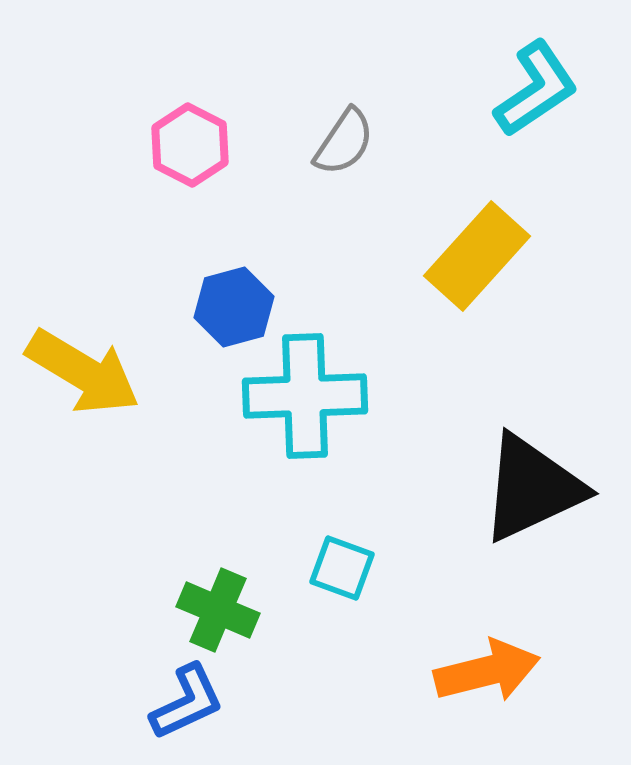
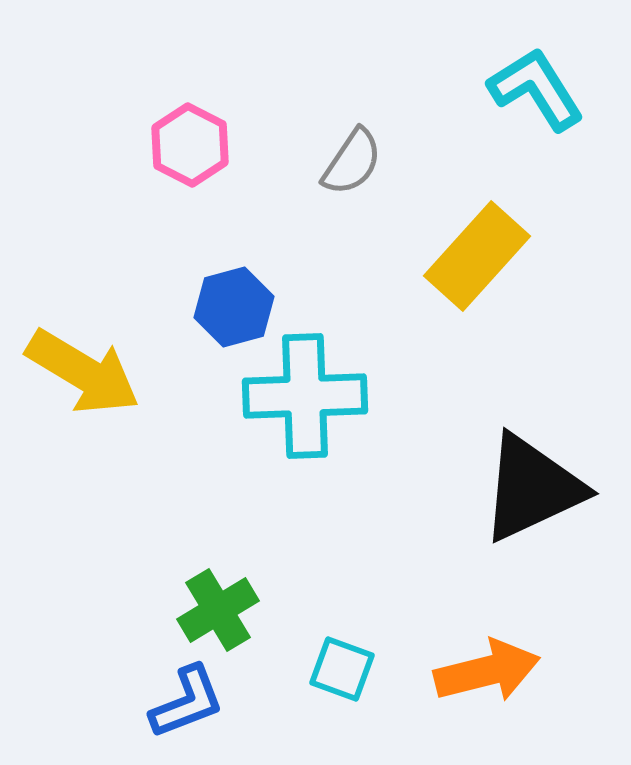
cyan L-shape: rotated 88 degrees counterclockwise
gray semicircle: moved 8 px right, 20 px down
cyan square: moved 101 px down
green cross: rotated 36 degrees clockwise
blue L-shape: rotated 4 degrees clockwise
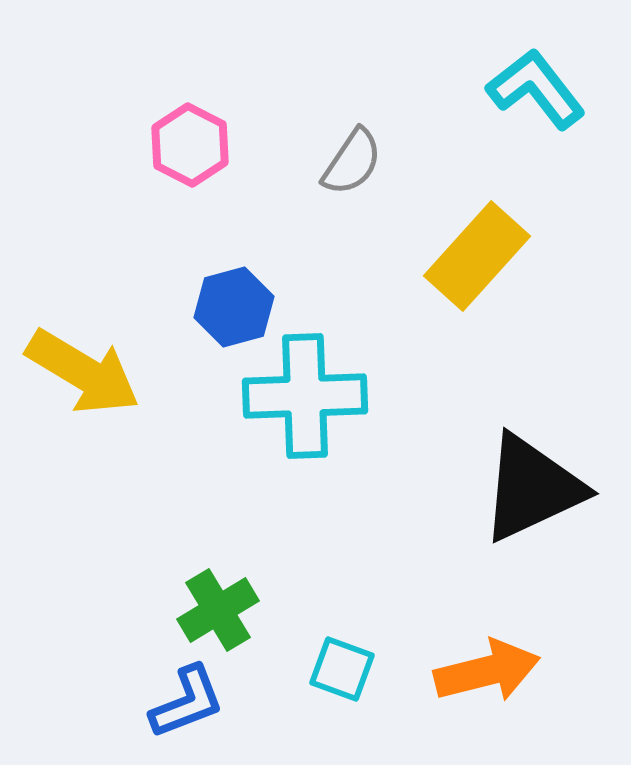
cyan L-shape: rotated 6 degrees counterclockwise
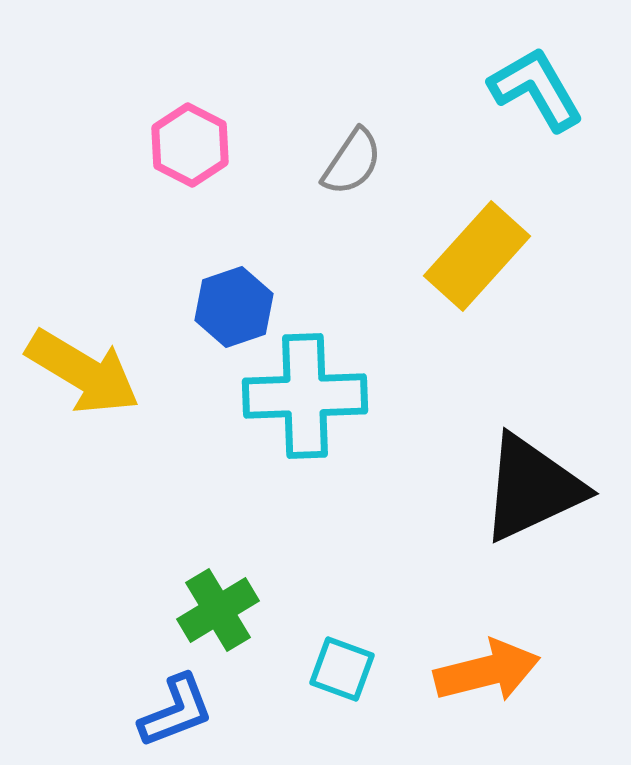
cyan L-shape: rotated 8 degrees clockwise
blue hexagon: rotated 4 degrees counterclockwise
blue L-shape: moved 11 px left, 9 px down
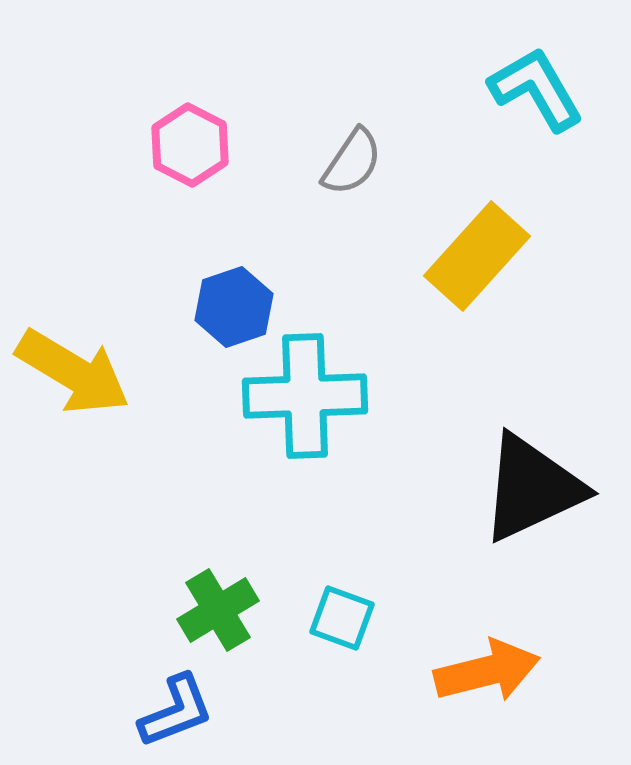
yellow arrow: moved 10 px left
cyan square: moved 51 px up
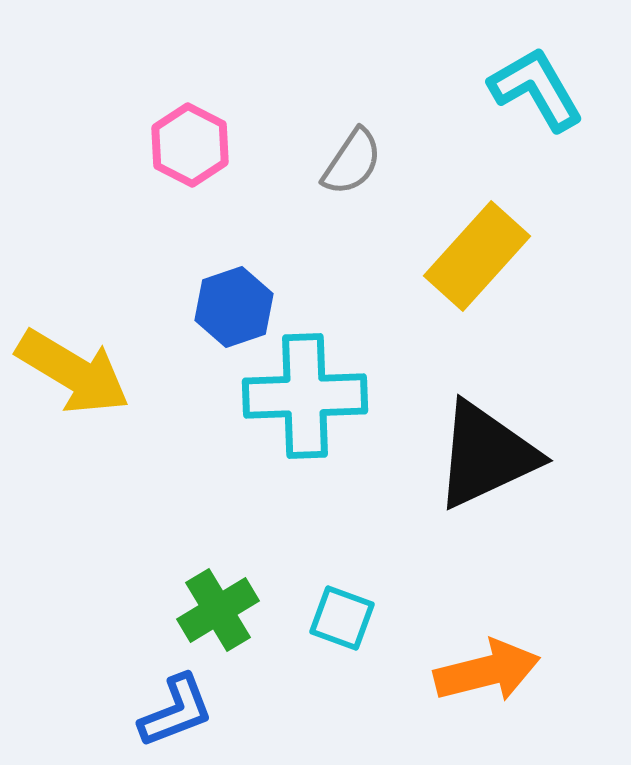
black triangle: moved 46 px left, 33 px up
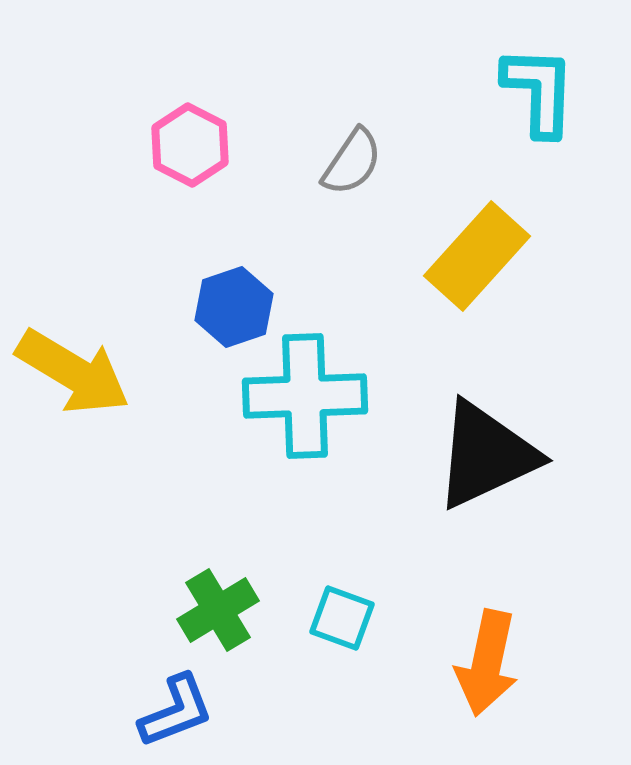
cyan L-shape: moved 3 px right, 2 px down; rotated 32 degrees clockwise
orange arrow: moved 8 px up; rotated 116 degrees clockwise
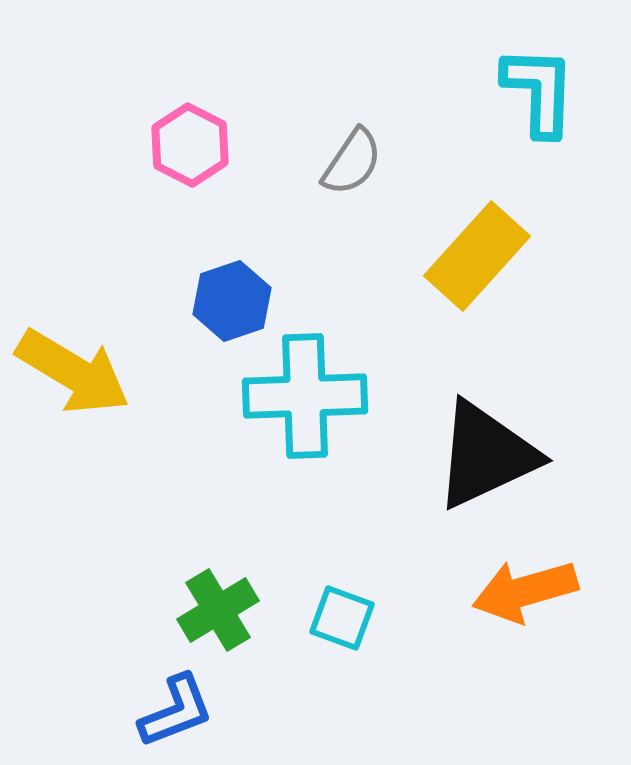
blue hexagon: moved 2 px left, 6 px up
orange arrow: moved 38 px right, 72 px up; rotated 62 degrees clockwise
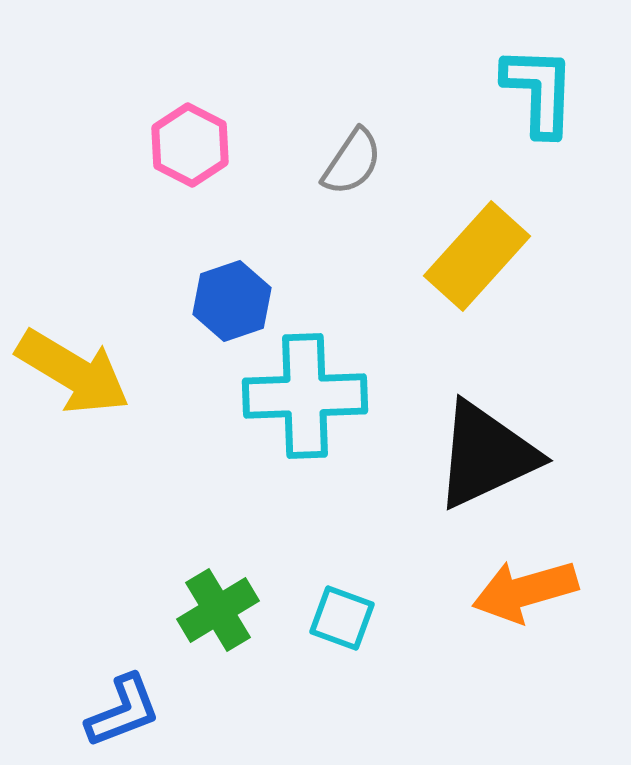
blue L-shape: moved 53 px left
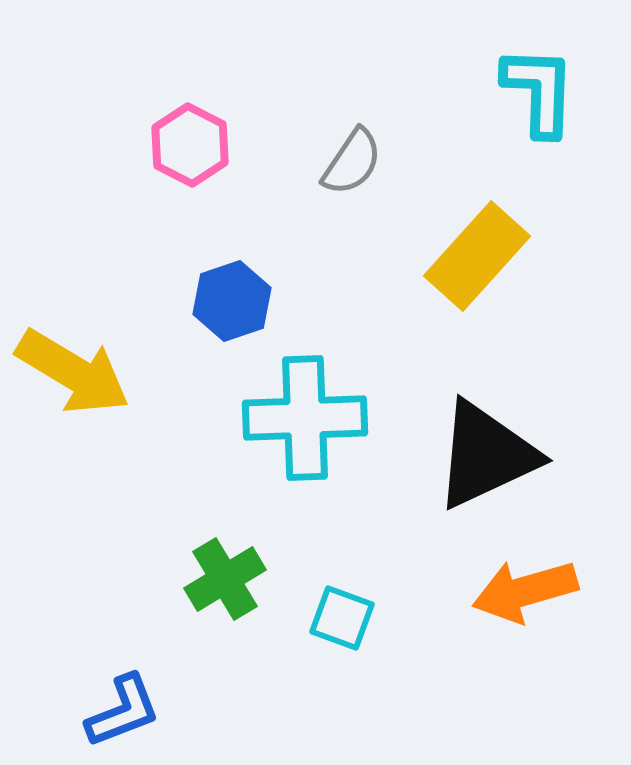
cyan cross: moved 22 px down
green cross: moved 7 px right, 31 px up
